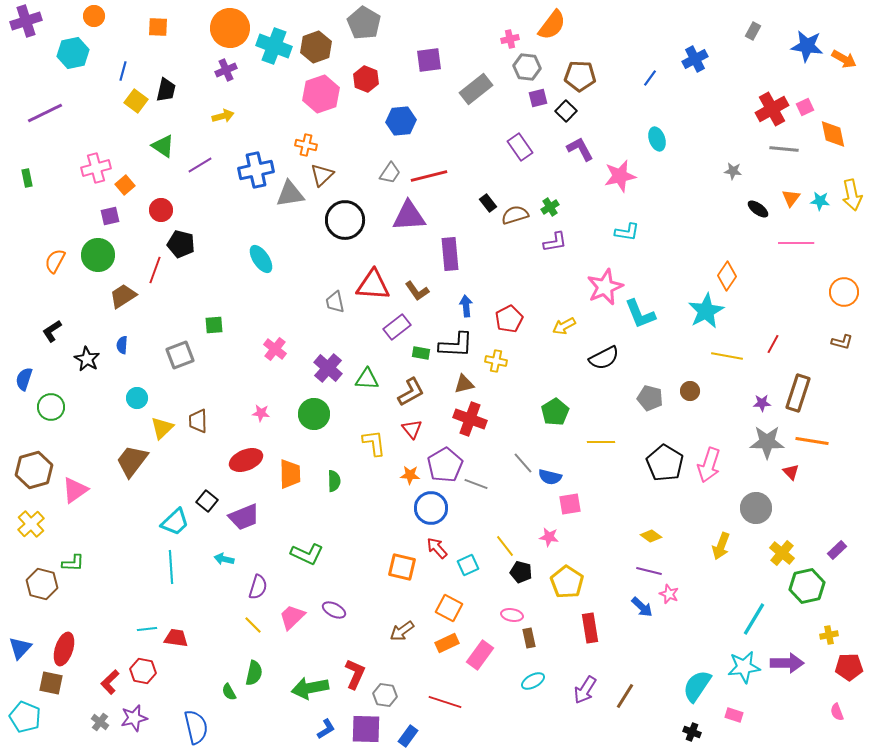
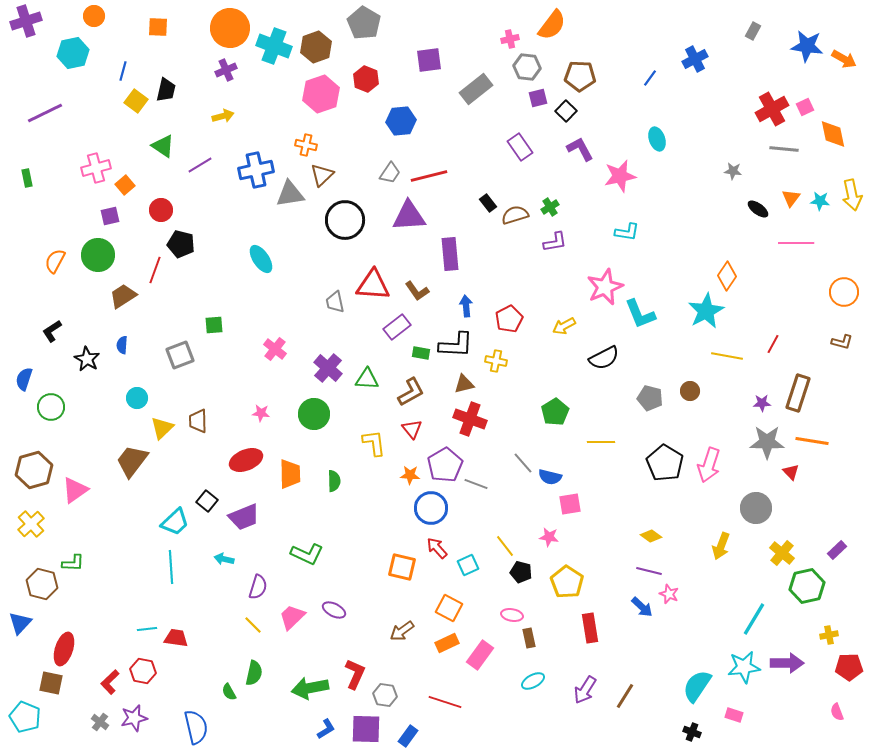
blue triangle at (20, 648): moved 25 px up
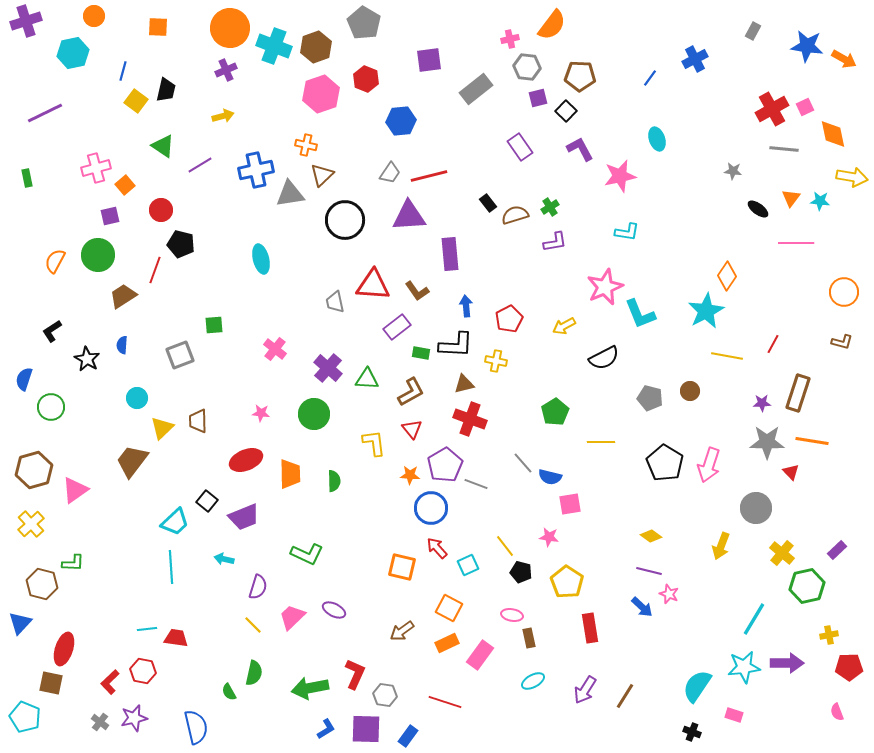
yellow arrow at (852, 195): moved 18 px up; rotated 68 degrees counterclockwise
cyan ellipse at (261, 259): rotated 20 degrees clockwise
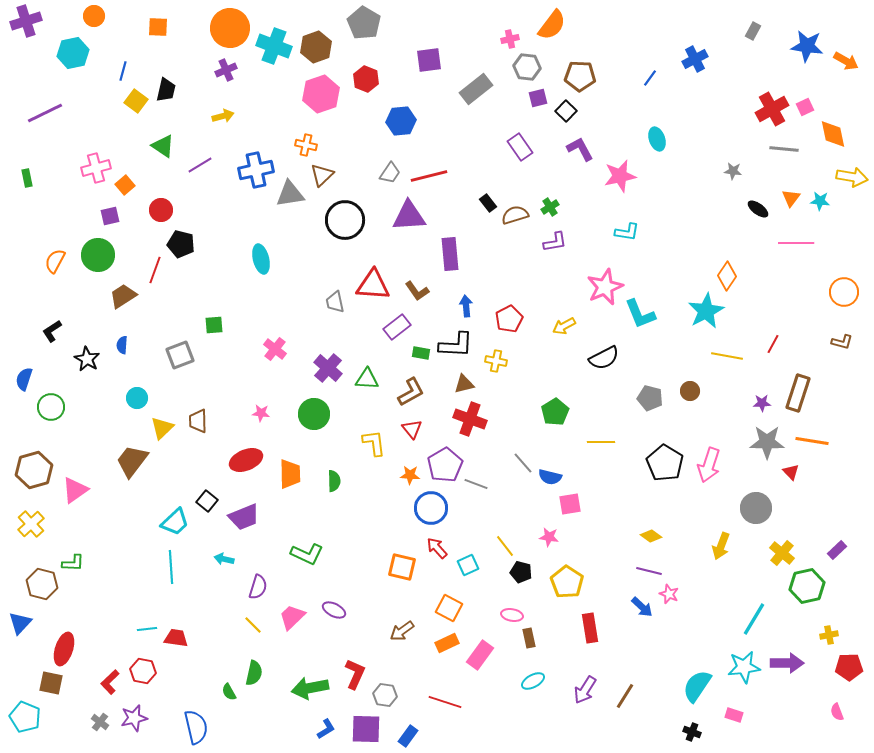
orange arrow at (844, 59): moved 2 px right, 2 px down
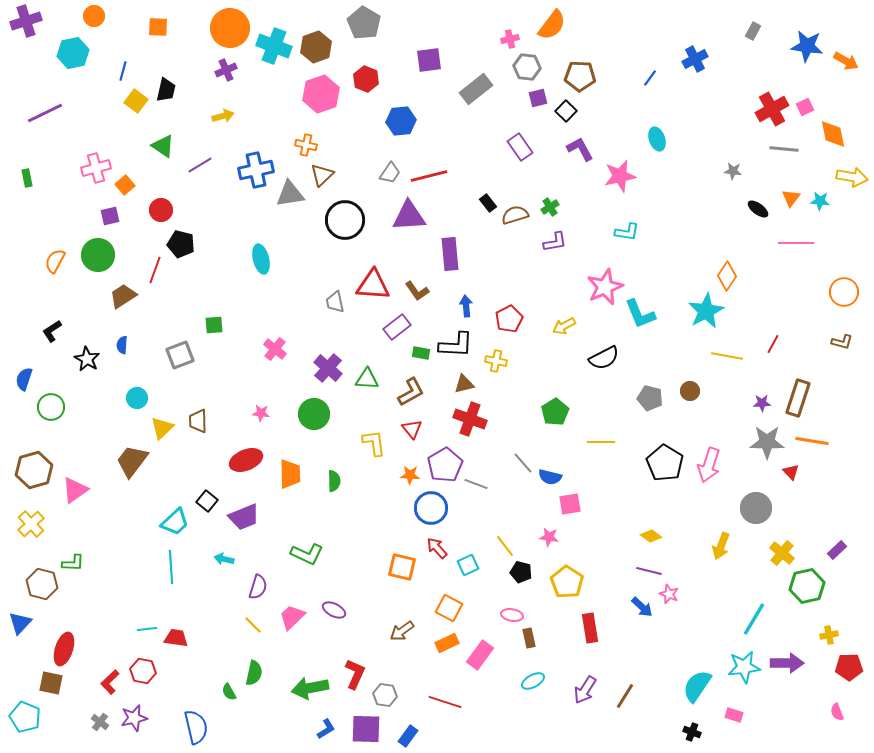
brown rectangle at (798, 393): moved 5 px down
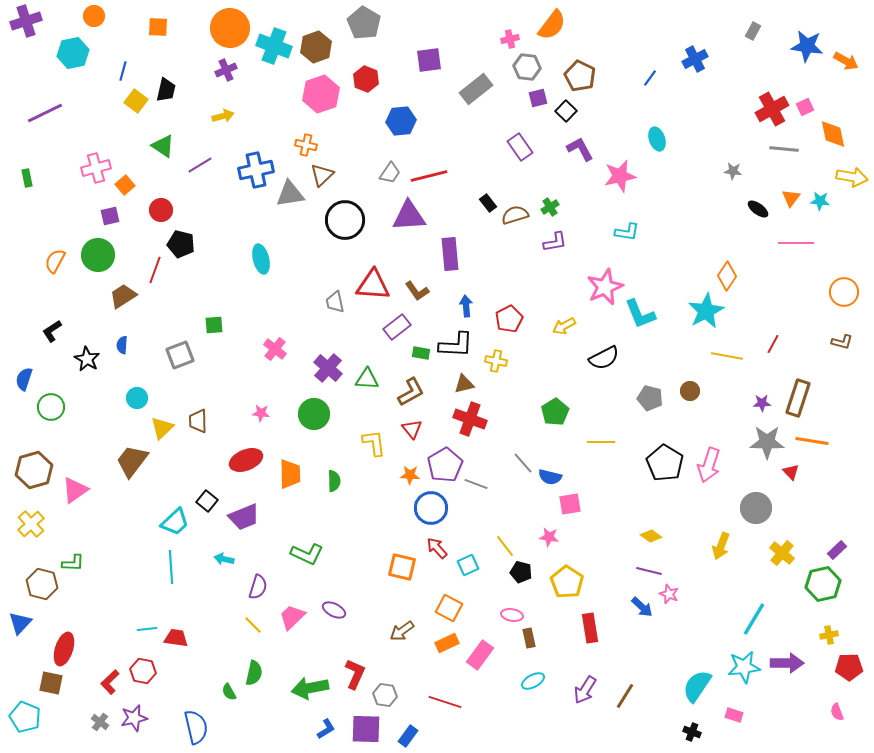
brown pentagon at (580, 76): rotated 24 degrees clockwise
green hexagon at (807, 586): moved 16 px right, 2 px up
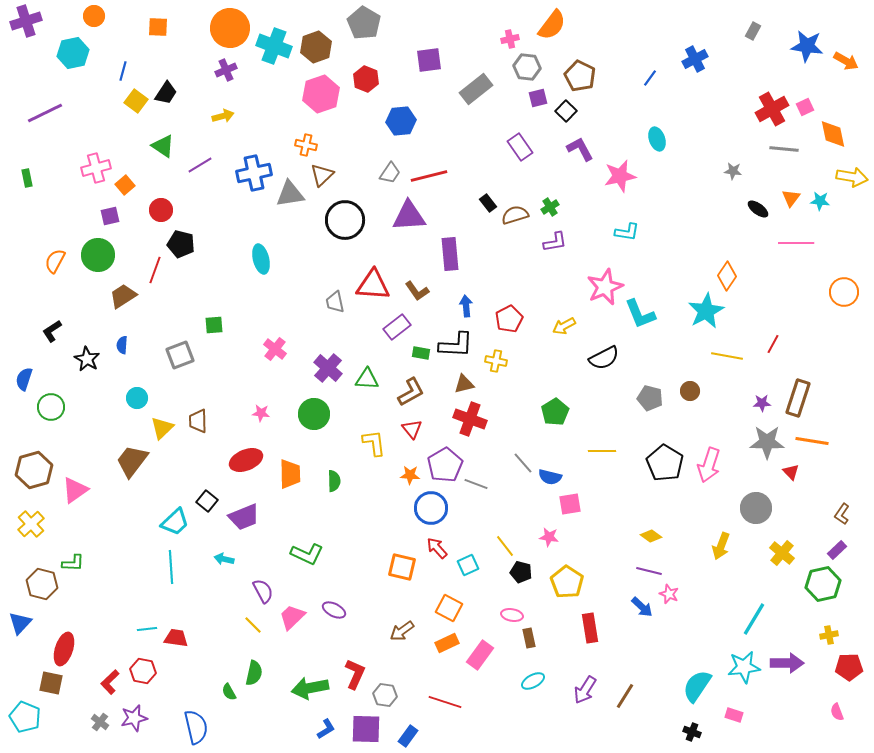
black trapezoid at (166, 90): moved 3 px down; rotated 20 degrees clockwise
blue cross at (256, 170): moved 2 px left, 3 px down
brown L-shape at (842, 342): moved 172 px down; rotated 110 degrees clockwise
yellow line at (601, 442): moved 1 px right, 9 px down
purple semicircle at (258, 587): moved 5 px right, 4 px down; rotated 45 degrees counterclockwise
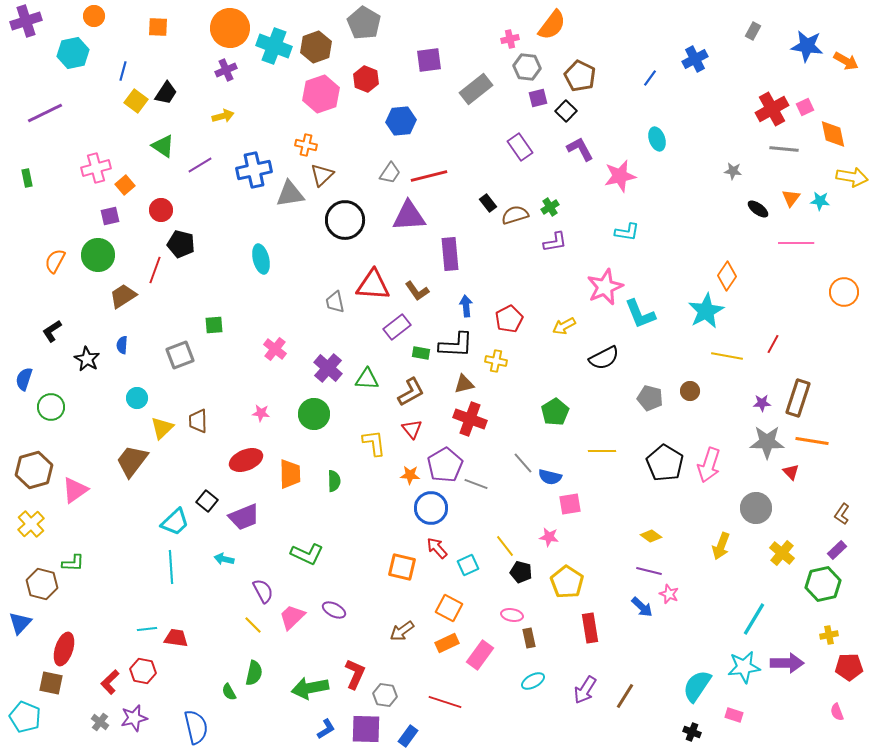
blue cross at (254, 173): moved 3 px up
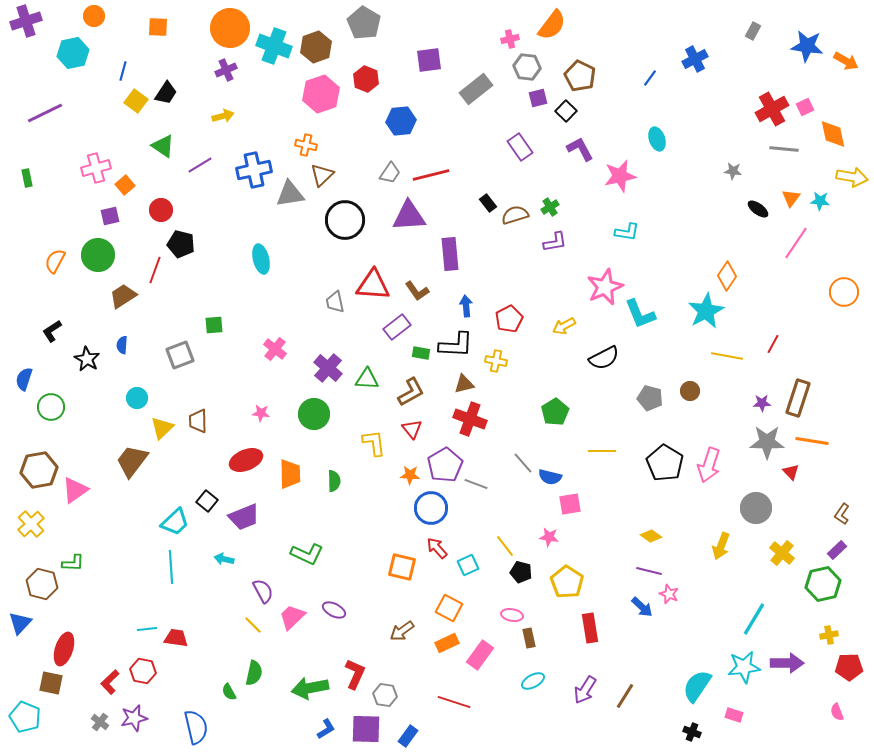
red line at (429, 176): moved 2 px right, 1 px up
pink line at (796, 243): rotated 56 degrees counterclockwise
brown hexagon at (34, 470): moved 5 px right; rotated 6 degrees clockwise
red line at (445, 702): moved 9 px right
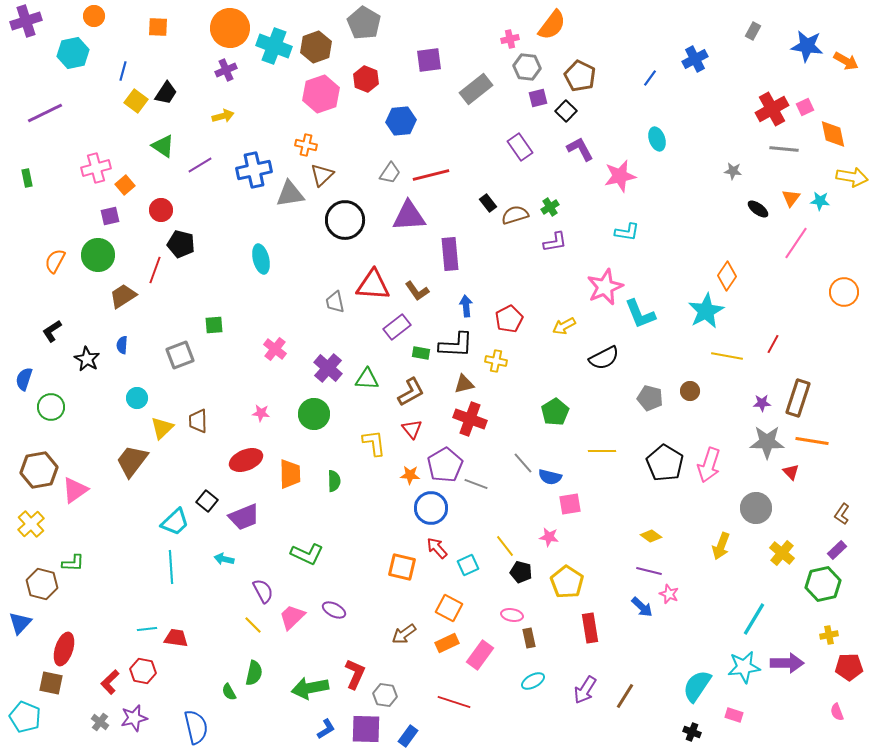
brown arrow at (402, 631): moved 2 px right, 3 px down
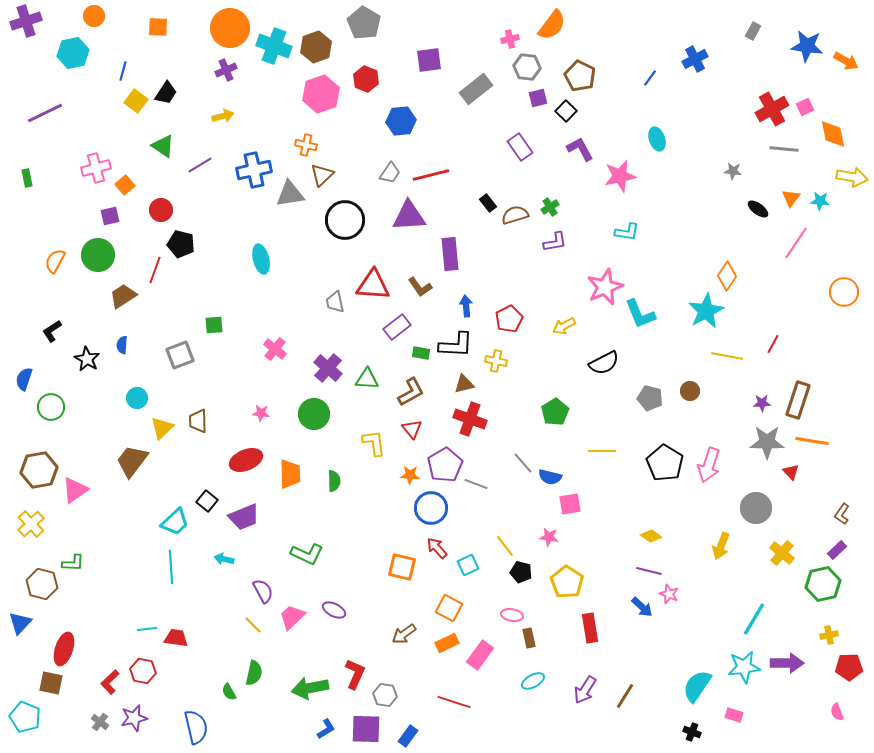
brown L-shape at (417, 291): moved 3 px right, 4 px up
black semicircle at (604, 358): moved 5 px down
brown rectangle at (798, 398): moved 2 px down
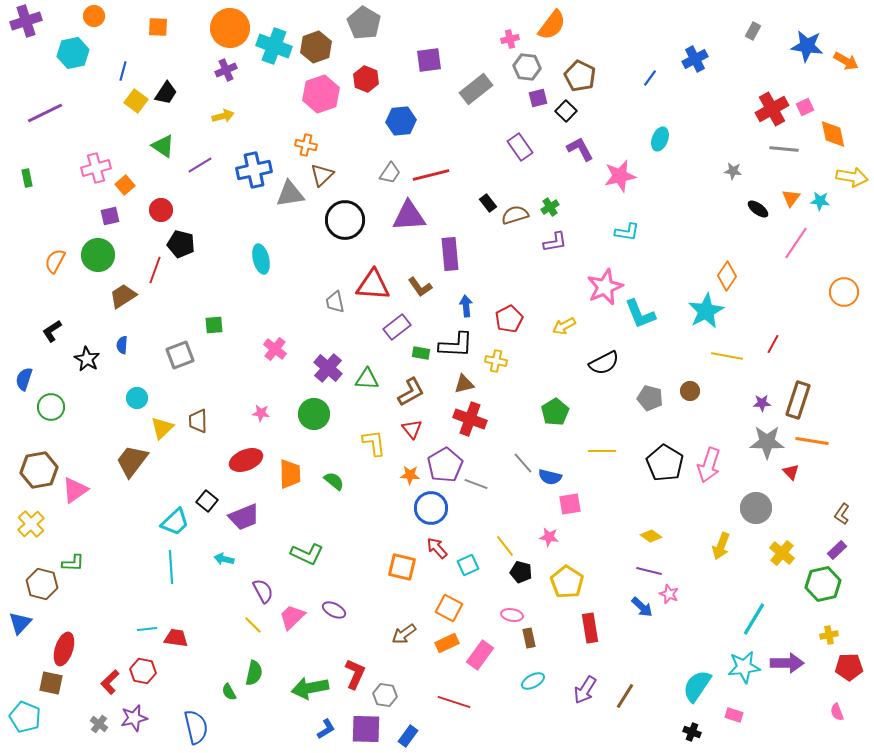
cyan ellipse at (657, 139): moved 3 px right; rotated 40 degrees clockwise
green semicircle at (334, 481): rotated 50 degrees counterclockwise
gray cross at (100, 722): moved 1 px left, 2 px down
